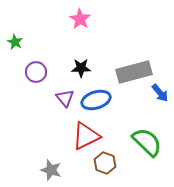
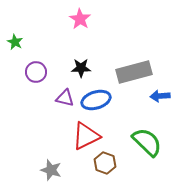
blue arrow: moved 3 px down; rotated 126 degrees clockwise
purple triangle: rotated 36 degrees counterclockwise
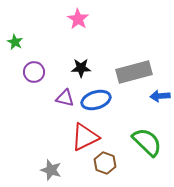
pink star: moved 2 px left
purple circle: moved 2 px left
red triangle: moved 1 px left, 1 px down
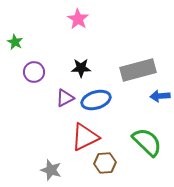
gray rectangle: moved 4 px right, 2 px up
purple triangle: rotated 42 degrees counterclockwise
brown hexagon: rotated 25 degrees counterclockwise
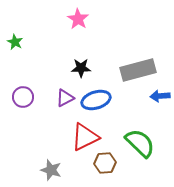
purple circle: moved 11 px left, 25 px down
green semicircle: moved 7 px left, 1 px down
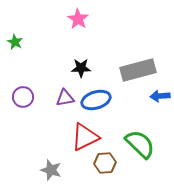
purple triangle: rotated 18 degrees clockwise
green semicircle: moved 1 px down
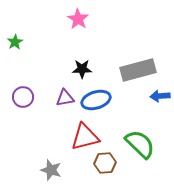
green star: rotated 14 degrees clockwise
black star: moved 1 px right, 1 px down
red triangle: rotated 12 degrees clockwise
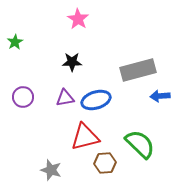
black star: moved 10 px left, 7 px up
